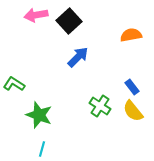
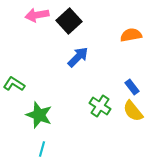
pink arrow: moved 1 px right
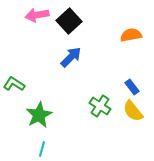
blue arrow: moved 7 px left
green star: rotated 24 degrees clockwise
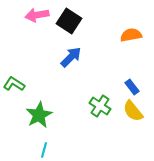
black square: rotated 15 degrees counterclockwise
cyan line: moved 2 px right, 1 px down
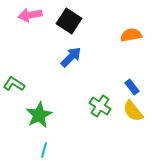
pink arrow: moved 7 px left
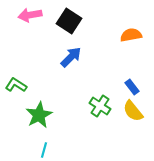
green L-shape: moved 2 px right, 1 px down
